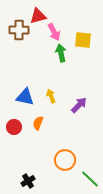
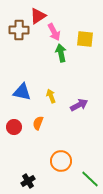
red triangle: rotated 18 degrees counterclockwise
yellow square: moved 2 px right, 1 px up
blue triangle: moved 3 px left, 5 px up
purple arrow: rotated 18 degrees clockwise
orange circle: moved 4 px left, 1 px down
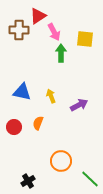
green arrow: rotated 12 degrees clockwise
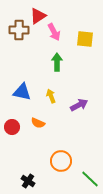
green arrow: moved 4 px left, 9 px down
orange semicircle: rotated 88 degrees counterclockwise
red circle: moved 2 px left
black cross: rotated 24 degrees counterclockwise
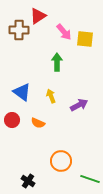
pink arrow: moved 10 px right; rotated 12 degrees counterclockwise
blue triangle: rotated 24 degrees clockwise
red circle: moved 7 px up
green line: rotated 24 degrees counterclockwise
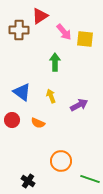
red triangle: moved 2 px right
green arrow: moved 2 px left
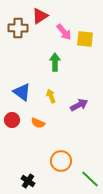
brown cross: moved 1 px left, 2 px up
green line: rotated 24 degrees clockwise
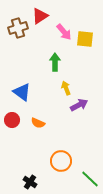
brown cross: rotated 18 degrees counterclockwise
yellow arrow: moved 15 px right, 8 px up
black cross: moved 2 px right, 1 px down
